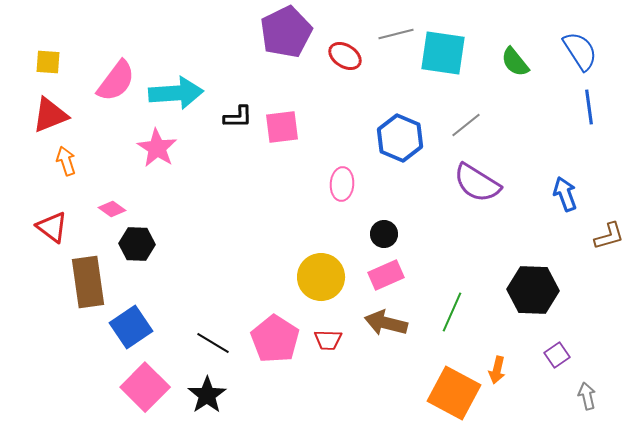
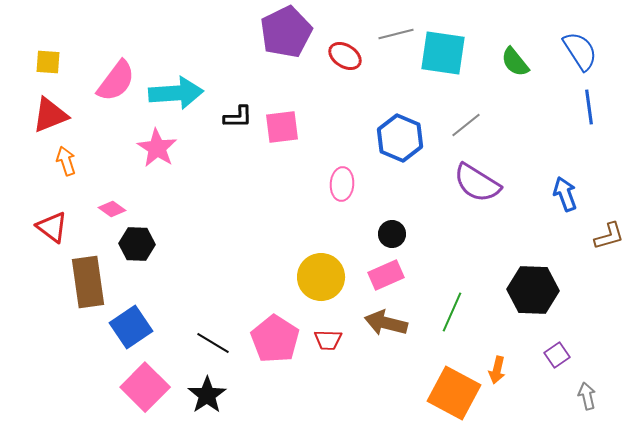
black circle at (384, 234): moved 8 px right
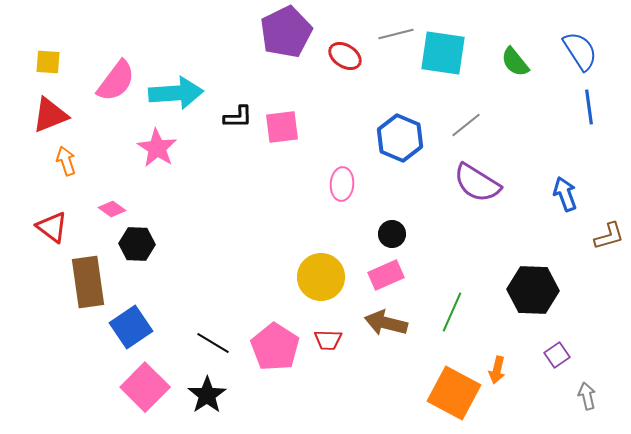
pink pentagon at (275, 339): moved 8 px down
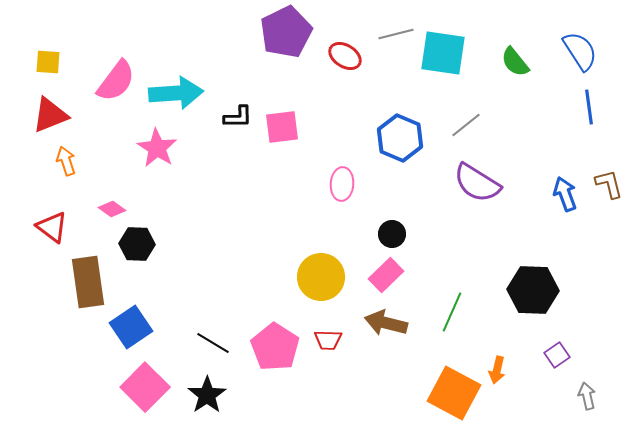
brown L-shape at (609, 236): moved 52 px up; rotated 88 degrees counterclockwise
pink rectangle at (386, 275): rotated 20 degrees counterclockwise
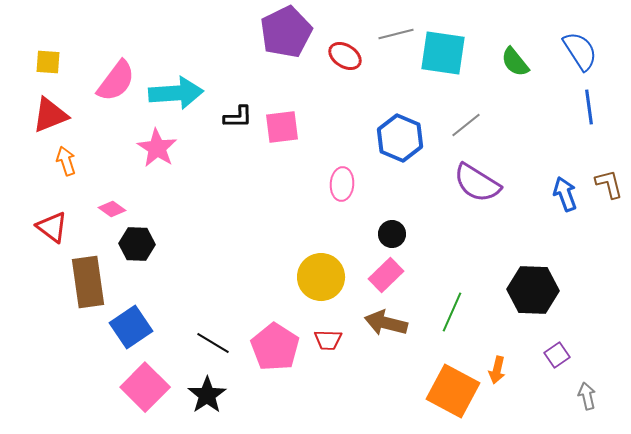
orange square at (454, 393): moved 1 px left, 2 px up
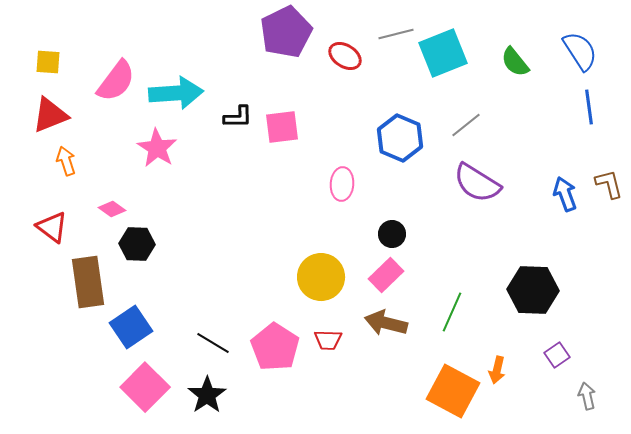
cyan square at (443, 53): rotated 30 degrees counterclockwise
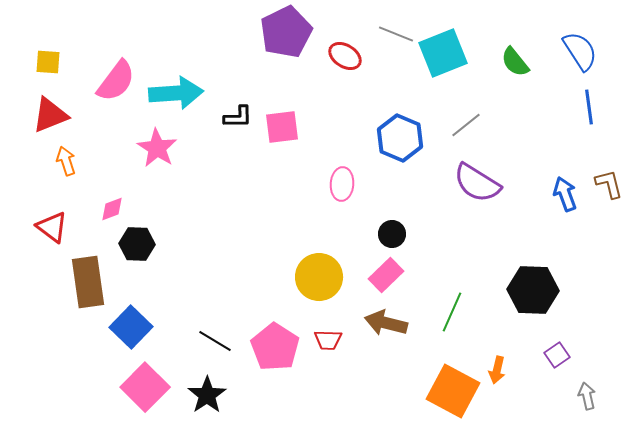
gray line at (396, 34): rotated 36 degrees clockwise
pink diamond at (112, 209): rotated 56 degrees counterclockwise
yellow circle at (321, 277): moved 2 px left
blue square at (131, 327): rotated 12 degrees counterclockwise
black line at (213, 343): moved 2 px right, 2 px up
